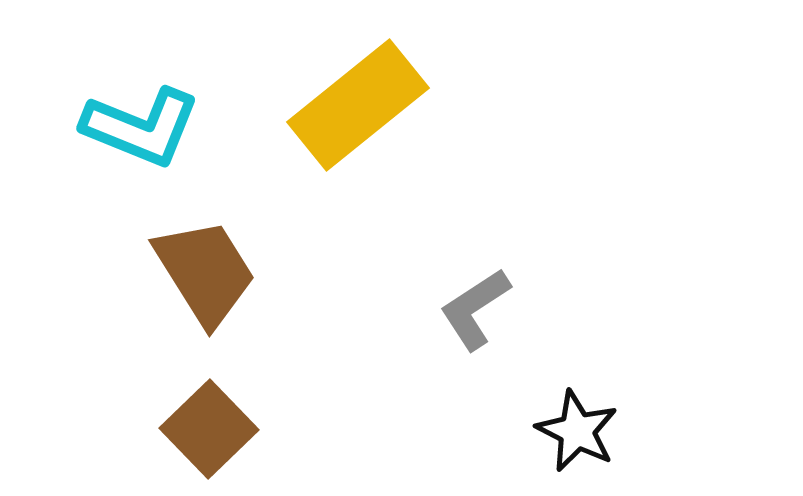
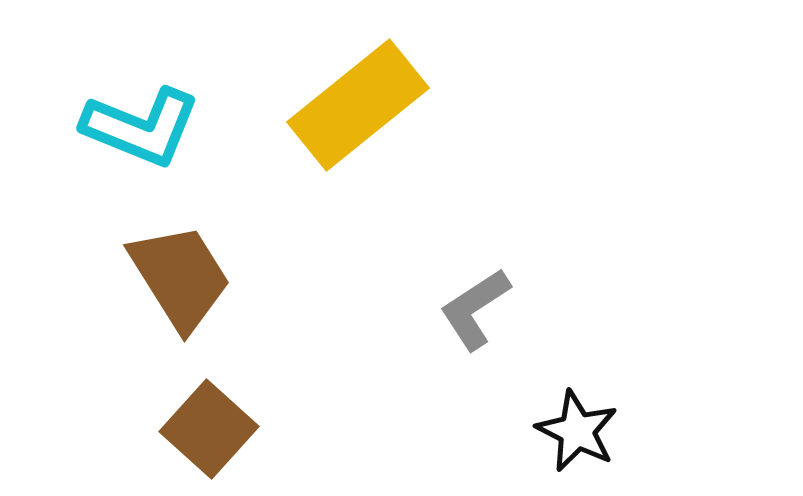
brown trapezoid: moved 25 px left, 5 px down
brown square: rotated 4 degrees counterclockwise
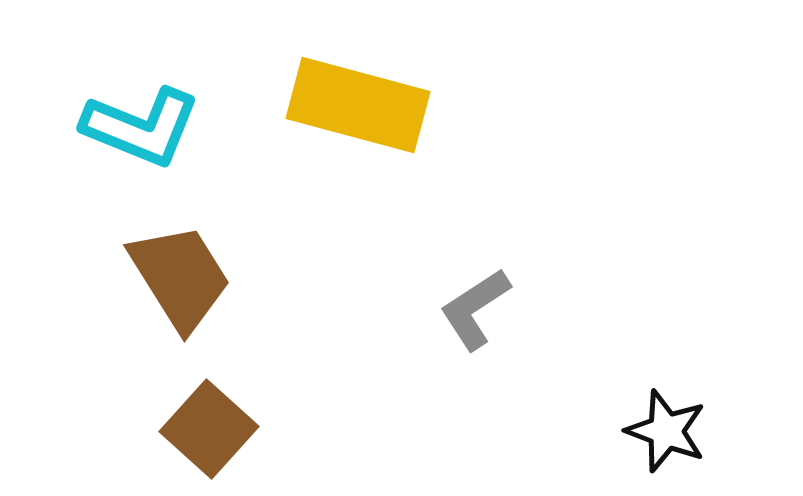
yellow rectangle: rotated 54 degrees clockwise
black star: moved 89 px right; rotated 6 degrees counterclockwise
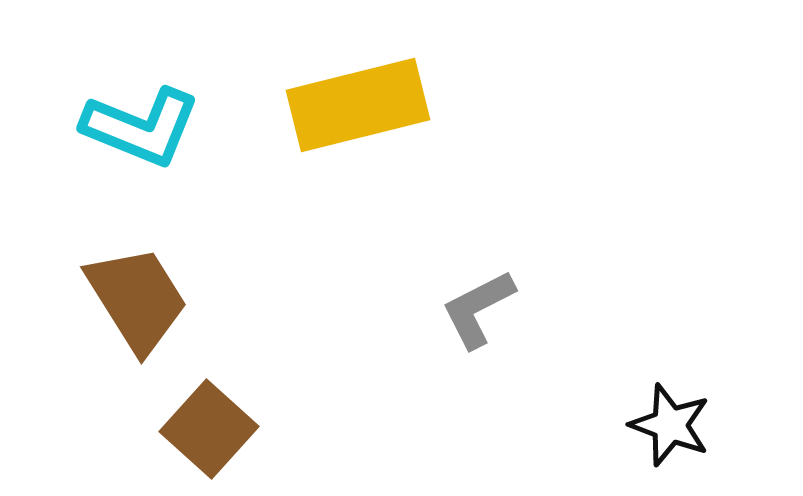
yellow rectangle: rotated 29 degrees counterclockwise
brown trapezoid: moved 43 px left, 22 px down
gray L-shape: moved 3 px right; rotated 6 degrees clockwise
black star: moved 4 px right, 6 px up
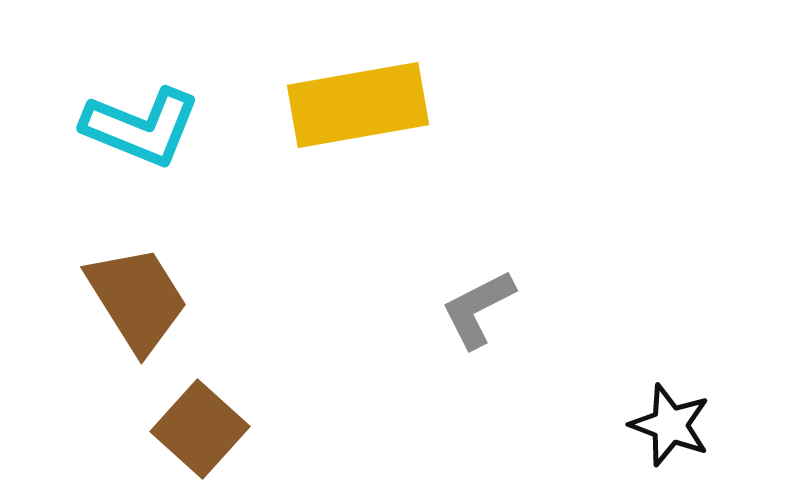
yellow rectangle: rotated 4 degrees clockwise
brown square: moved 9 px left
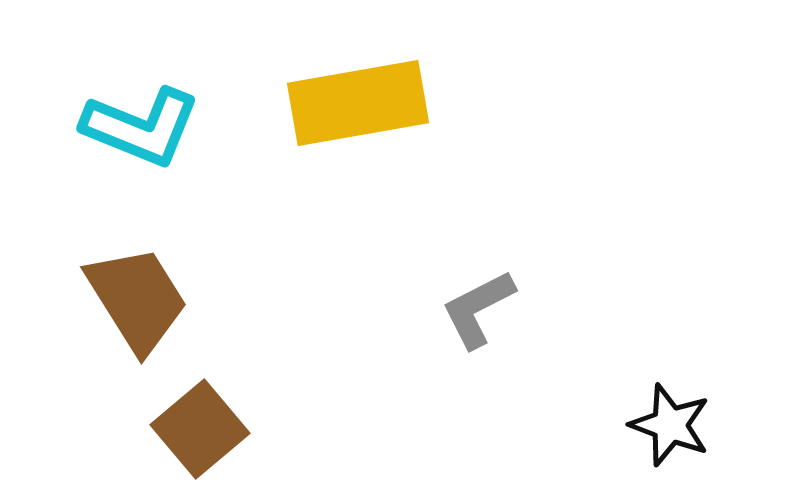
yellow rectangle: moved 2 px up
brown square: rotated 8 degrees clockwise
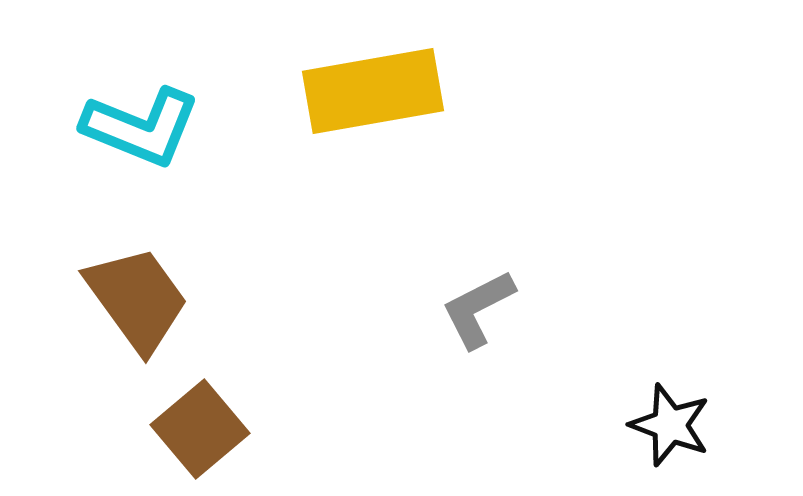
yellow rectangle: moved 15 px right, 12 px up
brown trapezoid: rotated 4 degrees counterclockwise
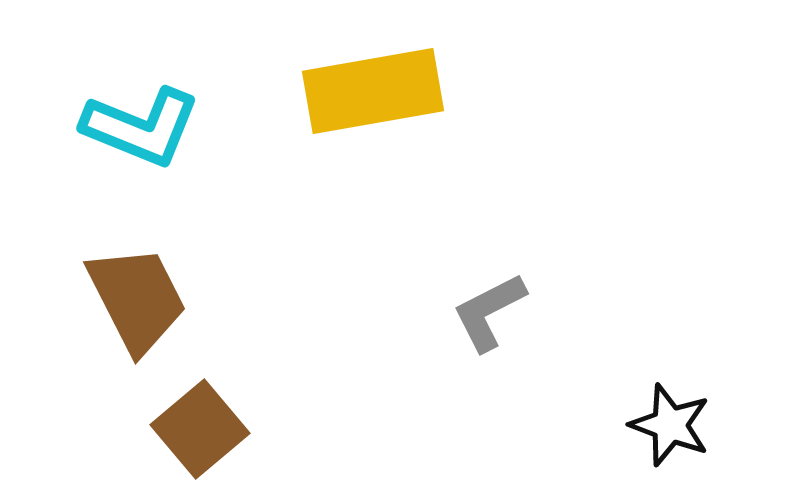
brown trapezoid: rotated 9 degrees clockwise
gray L-shape: moved 11 px right, 3 px down
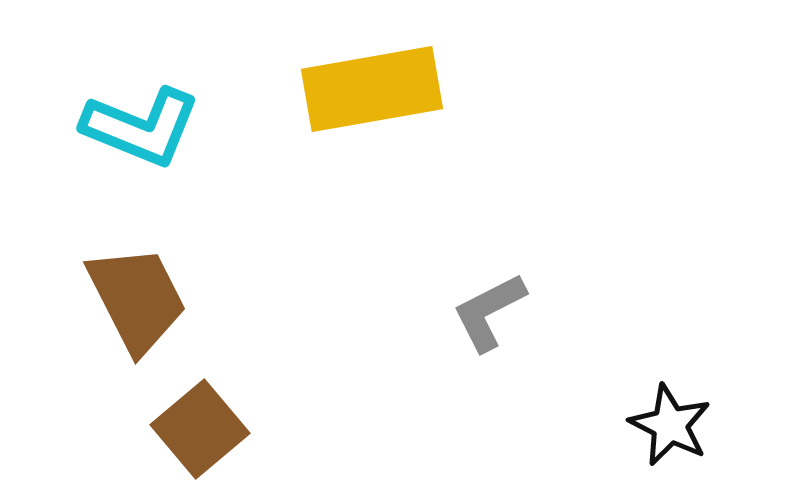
yellow rectangle: moved 1 px left, 2 px up
black star: rotated 6 degrees clockwise
